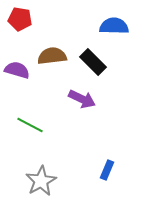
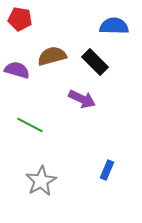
brown semicircle: rotated 8 degrees counterclockwise
black rectangle: moved 2 px right
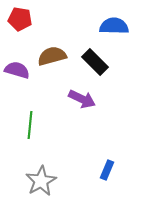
green line: rotated 68 degrees clockwise
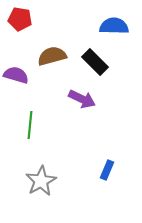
purple semicircle: moved 1 px left, 5 px down
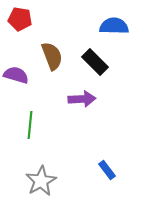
brown semicircle: rotated 84 degrees clockwise
purple arrow: rotated 28 degrees counterclockwise
blue rectangle: rotated 60 degrees counterclockwise
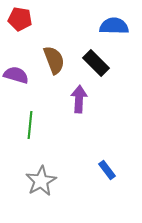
brown semicircle: moved 2 px right, 4 px down
black rectangle: moved 1 px right, 1 px down
purple arrow: moved 3 px left; rotated 84 degrees counterclockwise
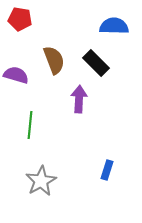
blue rectangle: rotated 54 degrees clockwise
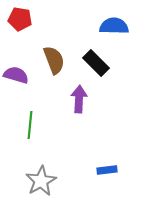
blue rectangle: rotated 66 degrees clockwise
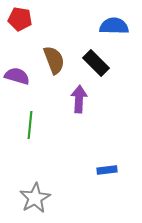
purple semicircle: moved 1 px right, 1 px down
gray star: moved 6 px left, 17 px down
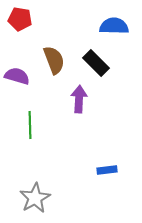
green line: rotated 8 degrees counterclockwise
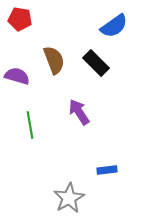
blue semicircle: rotated 144 degrees clockwise
purple arrow: moved 13 px down; rotated 36 degrees counterclockwise
green line: rotated 8 degrees counterclockwise
gray star: moved 34 px right
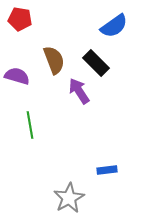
purple arrow: moved 21 px up
